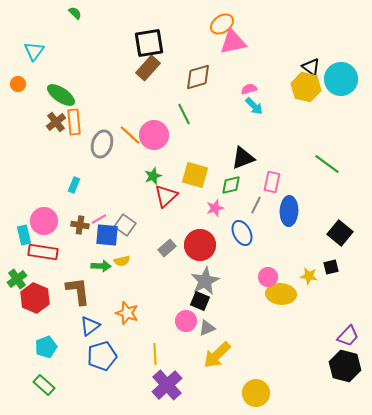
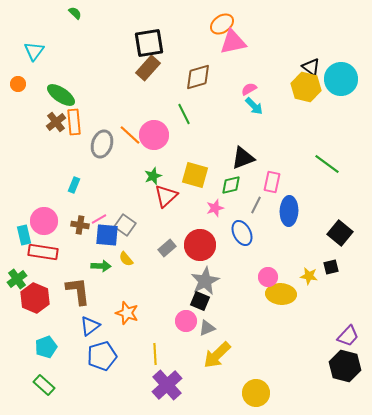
pink semicircle at (249, 89): rotated 14 degrees counterclockwise
yellow semicircle at (122, 261): moved 4 px right, 2 px up; rotated 63 degrees clockwise
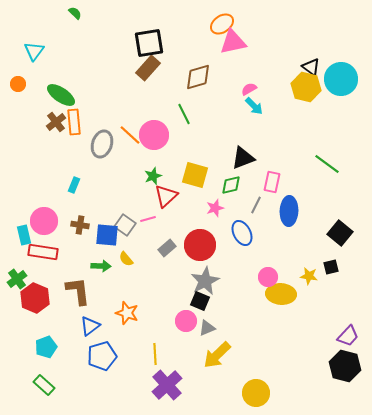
pink line at (99, 219): moved 49 px right; rotated 14 degrees clockwise
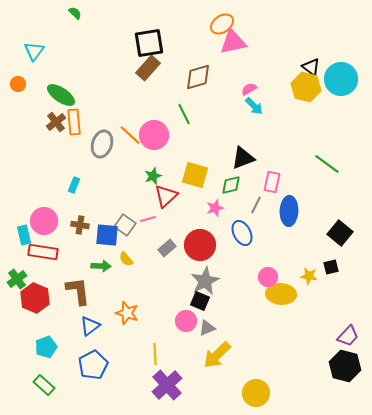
blue pentagon at (102, 356): moved 9 px left, 9 px down; rotated 12 degrees counterclockwise
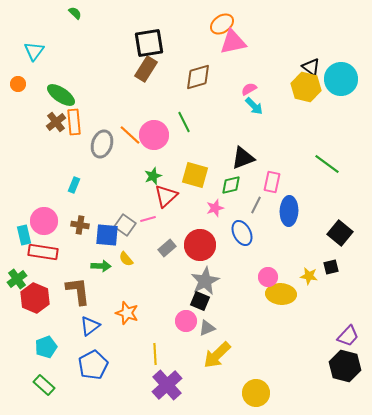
brown rectangle at (148, 68): moved 2 px left, 1 px down; rotated 10 degrees counterclockwise
green line at (184, 114): moved 8 px down
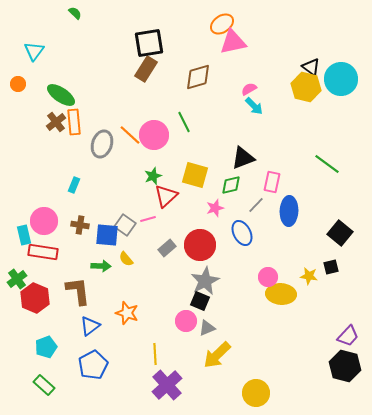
gray line at (256, 205): rotated 18 degrees clockwise
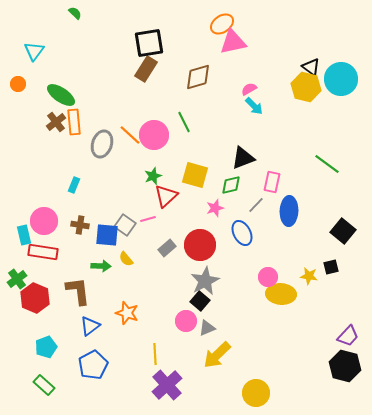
black square at (340, 233): moved 3 px right, 2 px up
black square at (200, 301): rotated 18 degrees clockwise
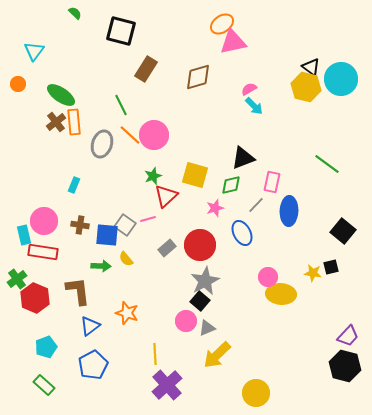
black square at (149, 43): moved 28 px left, 12 px up; rotated 24 degrees clockwise
green line at (184, 122): moved 63 px left, 17 px up
yellow star at (309, 276): moved 4 px right, 3 px up
